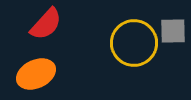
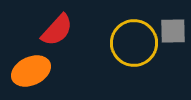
red semicircle: moved 11 px right, 6 px down
orange ellipse: moved 5 px left, 3 px up
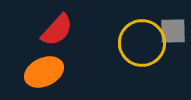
yellow circle: moved 8 px right
orange ellipse: moved 13 px right, 1 px down
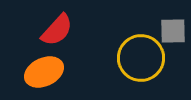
yellow circle: moved 1 px left, 15 px down
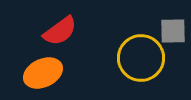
red semicircle: moved 3 px right, 1 px down; rotated 12 degrees clockwise
orange ellipse: moved 1 px left, 1 px down
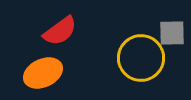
gray square: moved 1 px left, 2 px down
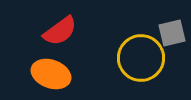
gray square: rotated 12 degrees counterclockwise
orange ellipse: moved 8 px right, 1 px down; rotated 45 degrees clockwise
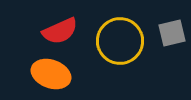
red semicircle: rotated 12 degrees clockwise
yellow circle: moved 21 px left, 17 px up
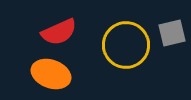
red semicircle: moved 1 px left, 1 px down
yellow circle: moved 6 px right, 4 px down
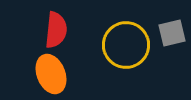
red semicircle: moved 3 px left, 2 px up; rotated 60 degrees counterclockwise
orange ellipse: rotated 48 degrees clockwise
